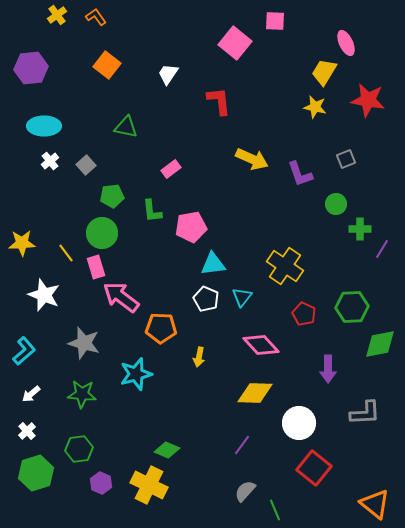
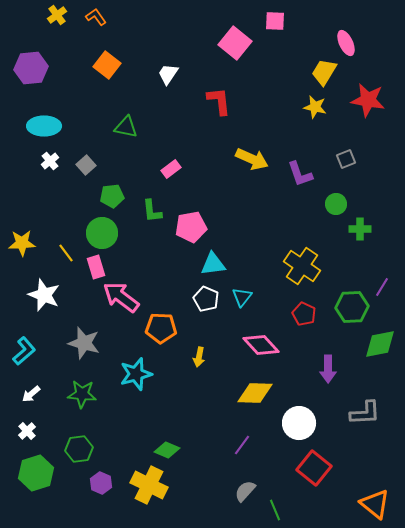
purple line at (382, 249): moved 38 px down
yellow cross at (285, 266): moved 17 px right
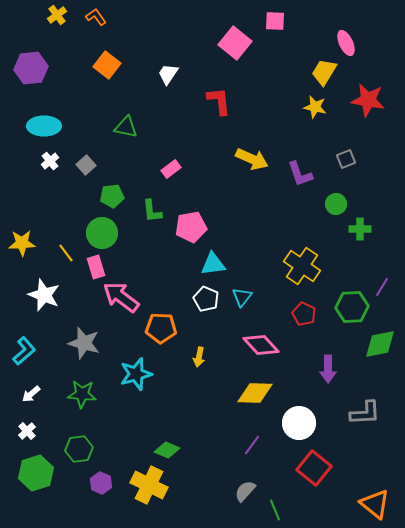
purple line at (242, 445): moved 10 px right
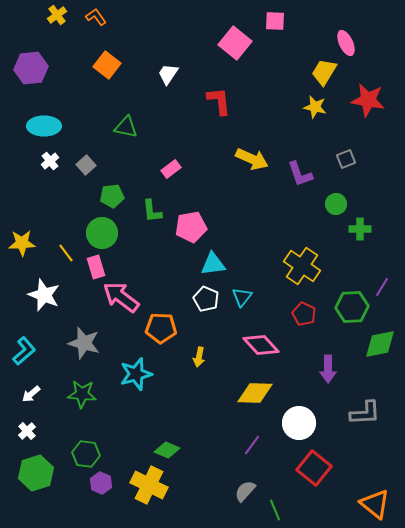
green hexagon at (79, 449): moved 7 px right, 5 px down; rotated 16 degrees clockwise
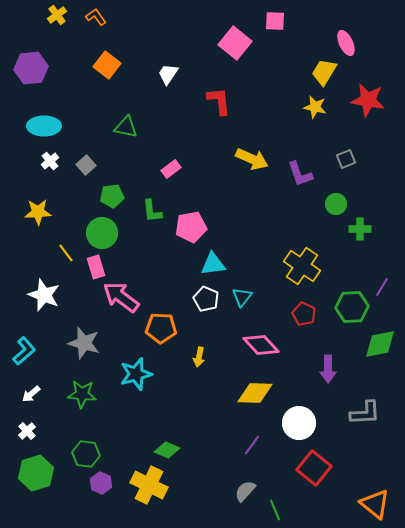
yellow star at (22, 243): moved 16 px right, 31 px up
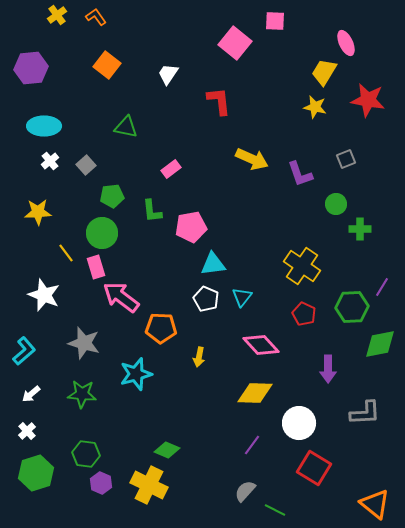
red square at (314, 468): rotated 8 degrees counterclockwise
green line at (275, 510): rotated 40 degrees counterclockwise
